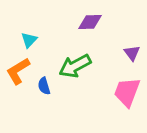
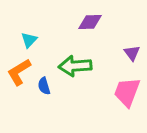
green arrow: rotated 24 degrees clockwise
orange L-shape: moved 1 px right, 1 px down
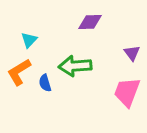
blue semicircle: moved 1 px right, 3 px up
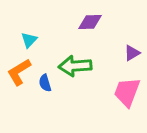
purple triangle: rotated 36 degrees clockwise
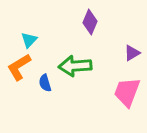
purple diamond: rotated 65 degrees counterclockwise
orange L-shape: moved 5 px up
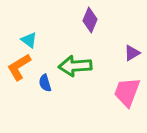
purple diamond: moved 2 px up
cyan triangle: rotated 36 degrees counterclockwise
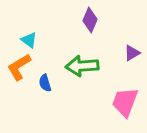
green arrow: moved 7 px right
pink trapezoid: moved 2 px left, 10 px down
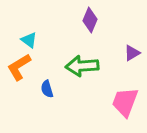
blue semicircle: moved 2 px right, 6 px down
